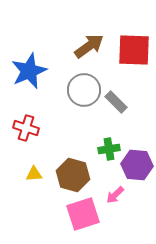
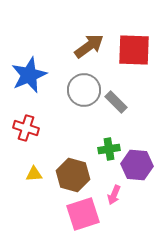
blue star: moved 4 px down
pink arrow: moved 1 px left; rotated 24 degrees counterclockwise
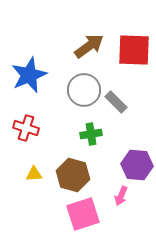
green cross: moved 18 px left, 15 px up
pink arrow: moved 7 px right, 1 px down
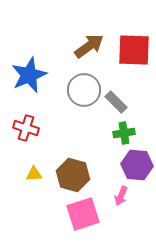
green cross: moved 33 px right, 1 px up
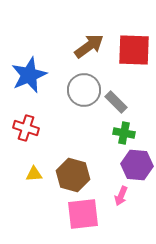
green cross: rotated 20 degrees clockwise
pink square: rotated 12 degrees clockwise
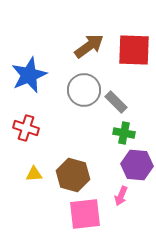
pink square: moved 2 px right
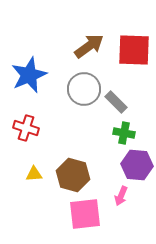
gray circle: moved 1 px up
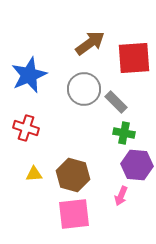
brown arrow: moved 1 px right, 3 px up
red square: moved 8 px down; rotated 6 degrees counterclockwise
pink square: moved 11 px left
